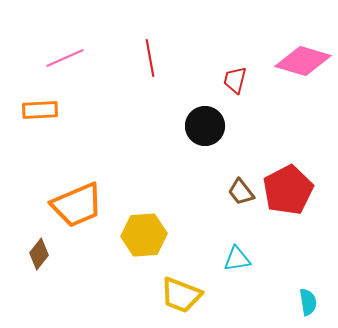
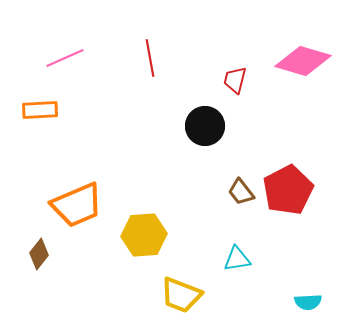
cyan semicircle: rotated 96 degrees clockwise
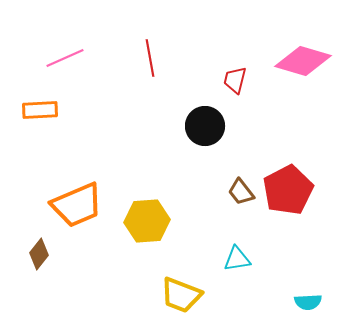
yellow hexagon: moved 3 px right, 14 px up
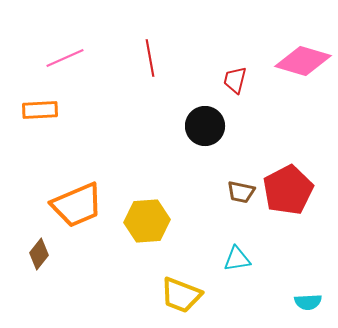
brown trapezoid: rotated 40 degrees counterclockwise
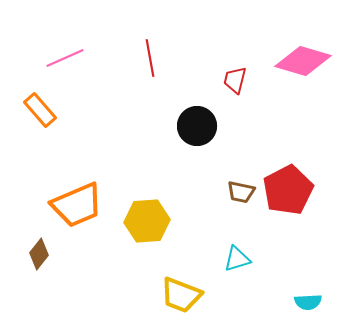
orange rectangle: rotated 52 degrees clockwise
black circle: moved 8 px left
cyan triangle: rotated 8 degrees counterclockwise
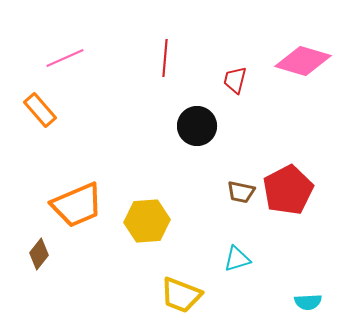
red line: moved 15 px right; rotated 15 degrees clockwise
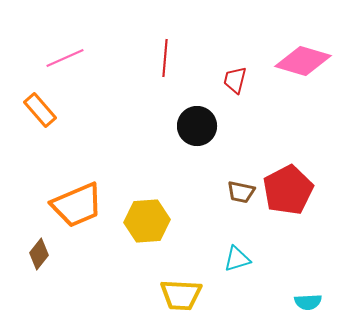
yellow trapezoid: rotated 18 degrees counterclockwise
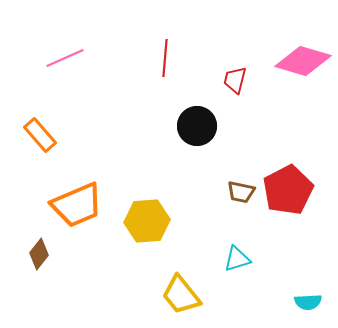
orange rectangle: moved 25 px down
yellow trapezoid: rotated 48 degrees clockwise
